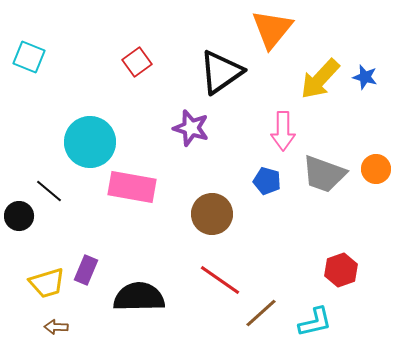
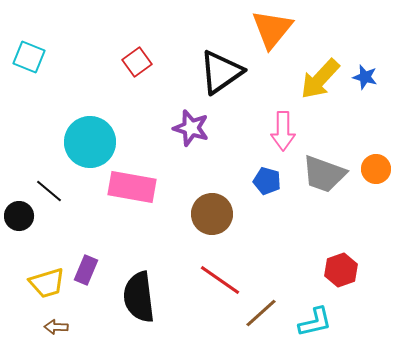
black semicircle: rotated 96 degrees counterclockwise
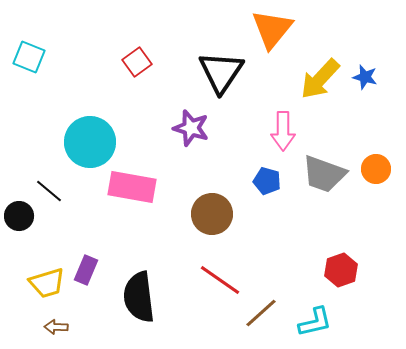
black triangle: rotated 21 degrees counterclockwise
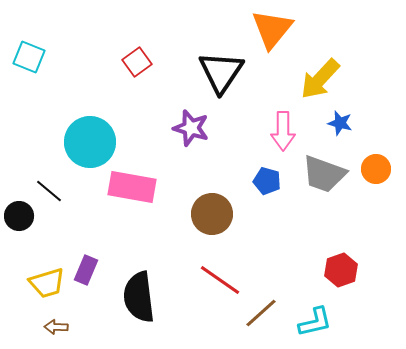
blue star: moved 25 px left, 46 px down
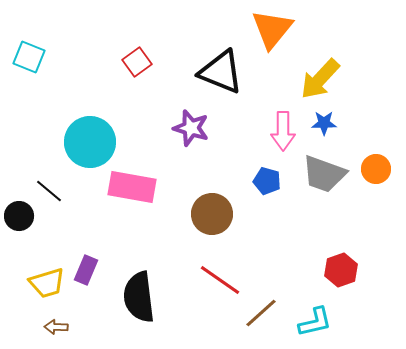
black triangle: rotated 42 degrees counterclockwise
blue star: moved 16 px left; rotated 15 degrees counterclockwise
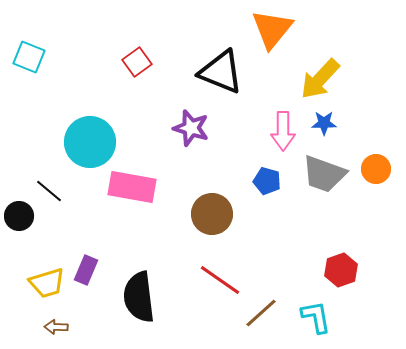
cyan L-shape: moved 1 px right, 5 px up; rotated 87 degrees counterclockwise
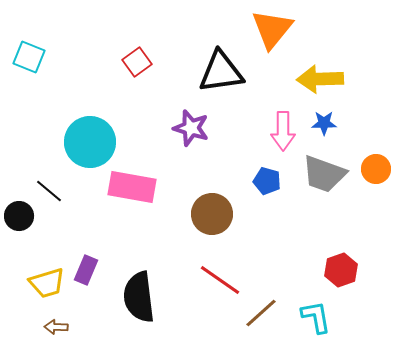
black triangle: rotated 30 degrees counterclockwise
yellow arrow: rotated 45 degrees clockwise
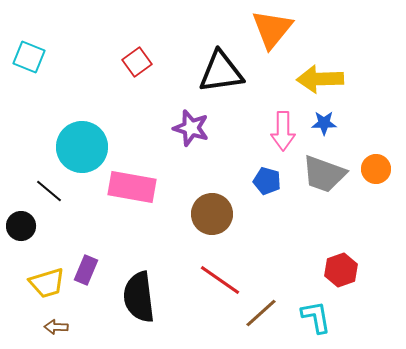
cyan circle: moved 8 px left, 5 px down
black circle: moved 2 px right, 10 px down
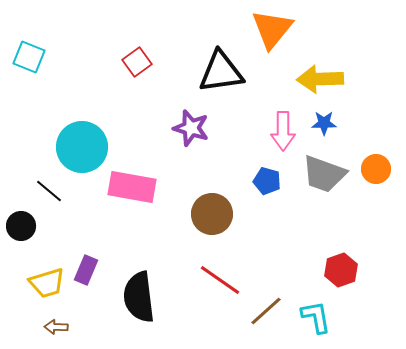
brown line: moved 5 px right, 2 px up
